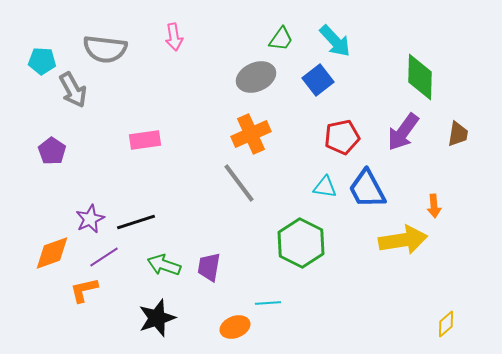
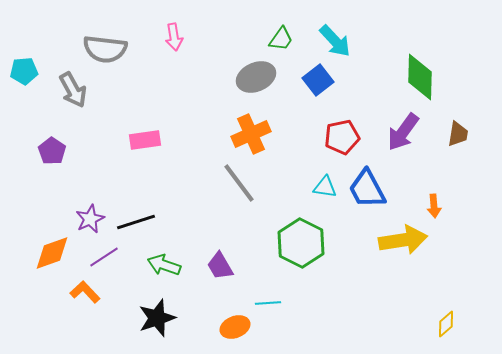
cyan pentagon: moved 18 px left, 10 px down; rotated 8 degrees counterclockwise
purple trapezoid: moved 11 px right, 1 px up; rotated 40 degrees counterclockwise
orange L-shape: moved 1 px right, 2 px down; rotated 60 degrees clockwise
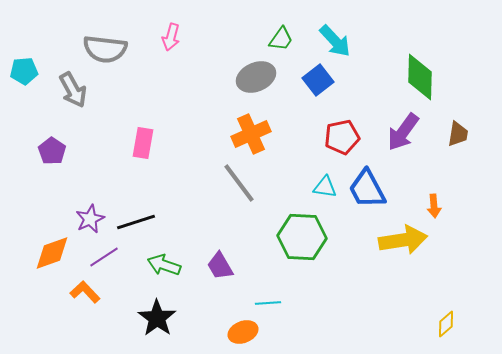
pink arrow: moved 3 px left; rotated 24 degrees clockwise
pink rectangle: moved 2 px left, 3 px down; rotated 72 degrees counterclockwise
green hexagon: moved 1 px right, 6 px up; rotated 24 degrees counterclockwise
black star: rotated 18 degrees counterclockwise
orange ellipse: moved 8 px right, 5 px down
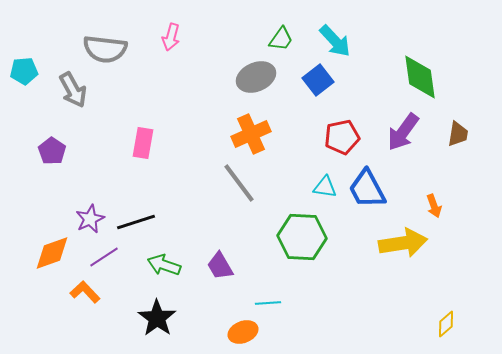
green diamond: rotated 9 degrees counterclockwise
orange arrow: rotated 15 degrees counterclockwise
yellow arrow: moved 3 px down
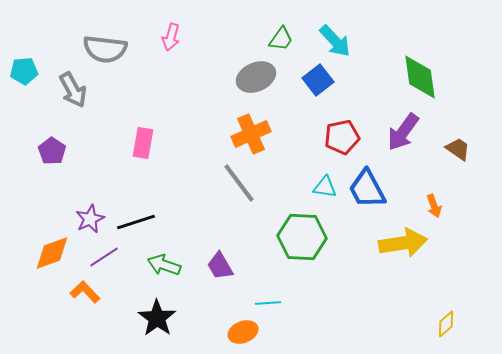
brown trapezoid: moved 15 px down; rotated 64 degrees counterclockwise
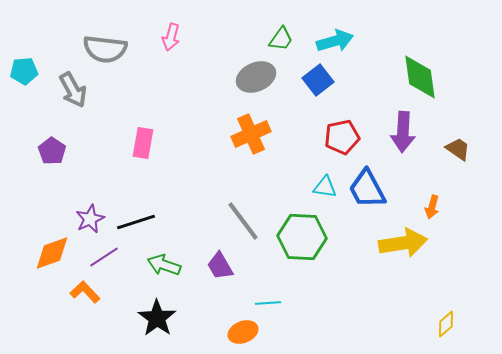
cyan arrow: rotated 63 degrees counterclockwise
purple arrow: rotated 33 degrees counterclockwise
gray line: moved 4 px right, 38 px down
orange arrow: moved 2 px left, 1 px down; rotated 35 degrees clockwise
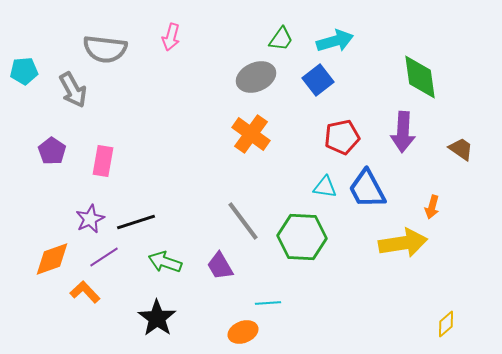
orange cross: rotated 30 degrees counterclockwise
pink rectangle: moved 40 px left, 18 px down
brown trapezoid: moved 3 px right
orange diamond: moved 6 px down
green arrow: moved 1 px right, 3 px up
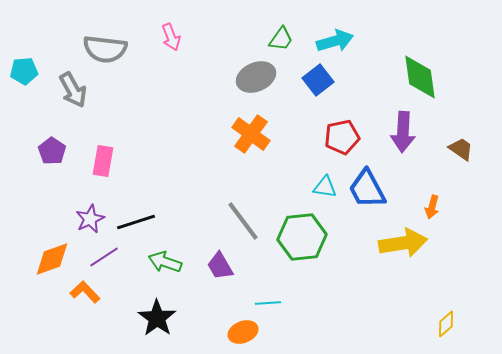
pink arrow: rotated 36 degrees counterclockwise
green hexagon: rotated 9 degrees counterclockwise
